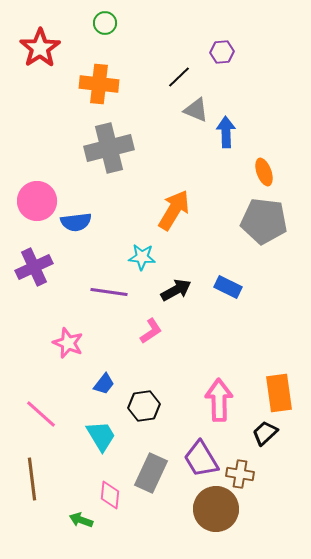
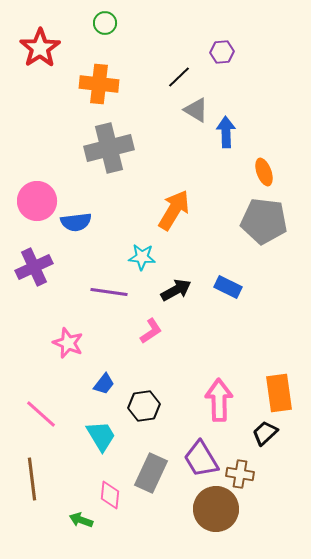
gray triangle: rotated 8 degrees clockwise
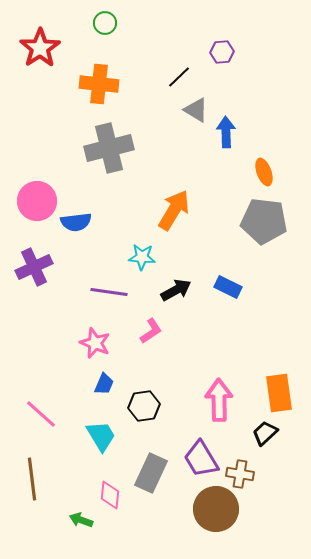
pink star: moved 27 px right
blue trapezoid: rotated 15 degrees counterclockwise
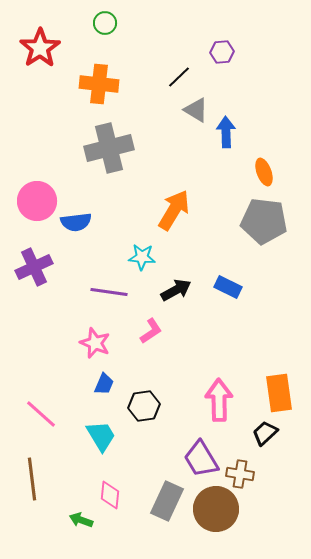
gray rectangle: moved 16 px right, 28 px down
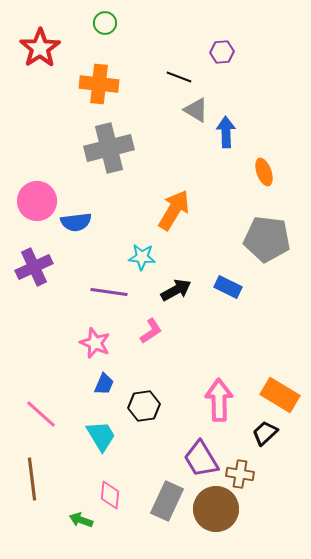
black line: rotated 65 degrees clockwise
gray pentagon: moved 3 px right, 18 px down
orange rectangle: moved 1 px right, 2 px down; rotated 51 degrees counterclockwise
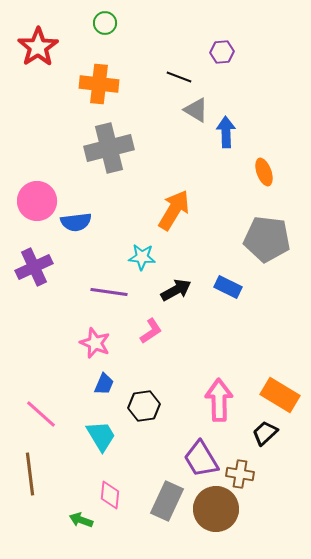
red star: moved 2 px left, 1 px up
brown line: moved 2 px left, 5 px up
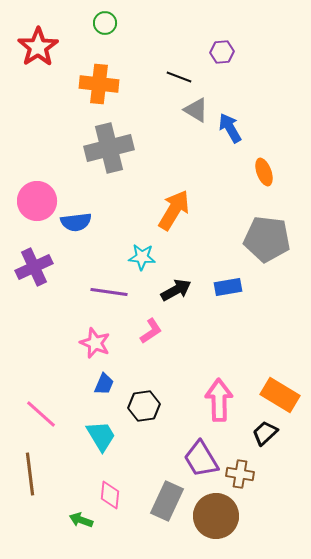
blue arrow: moved 4 px right, 4 px up; rotated 28 degrees counterclockwise
blue rectangle: rotated 36 degrees counterclockwise
brown circle: moved 7 px down
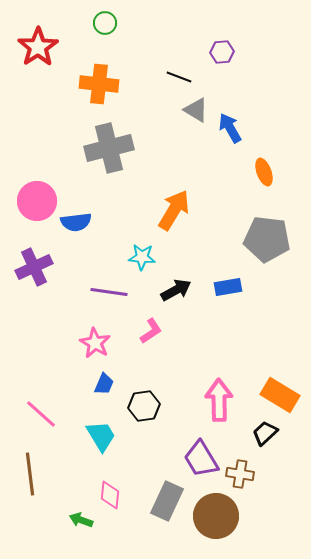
pink star: rotated 8 degrees clockwise
